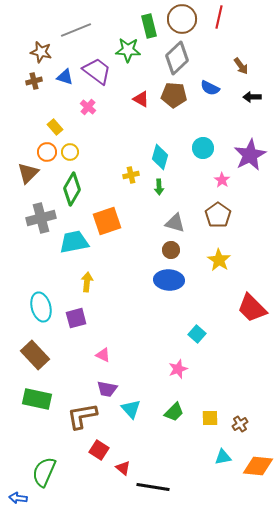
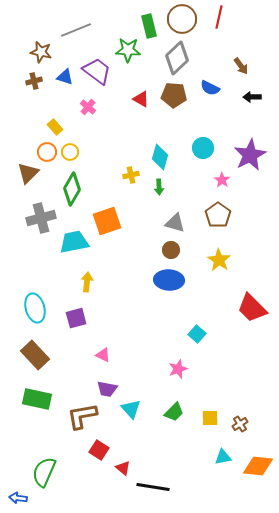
cyan ellipse at (41, 307): moved 6 px left, 1 px down
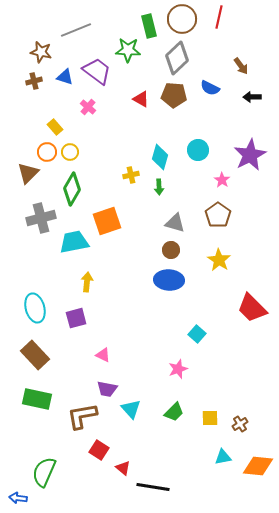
cyan circle at (203, 148): moved 5 px left, 2 px down
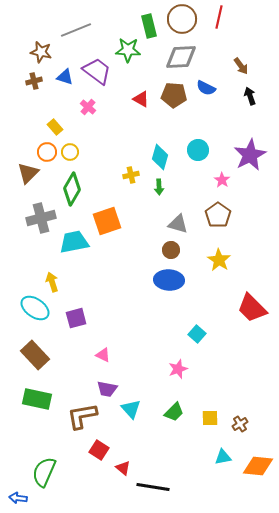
gray diamond at (177, 58): moved 4 px right, 1 px up; rotated 40 degrees clockwise
blue semicircle at (210, 88): moved 4 px left
black arrow at (252, 97): moved 2 px left, 1 px up; rotated 72 degrees clockwise
gray triangle at (175, 223): moved 3 px right, 1 px down
yellow arrow at (87, 282): moved 35 px left; rotated 24 degrees counterclockwise
cyan ellipse at (35, 308): rotated 40 degrees counterclockwise
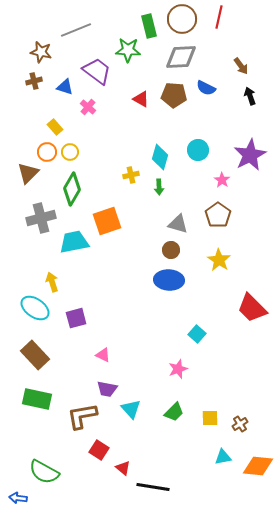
blue triangle at (65, 77): moved 10 px down
green semicircle at (44, 472): rotated 84 degrees counterclockwise
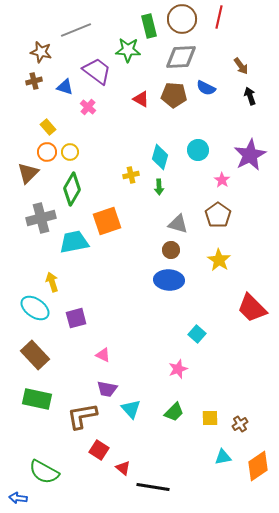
yellow rectangle at (55, 127): moved 7 px left
orange diamond at (258, 466): rotated 40 degrees counterclockwise
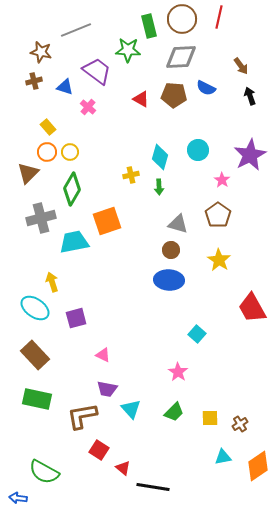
red trapezoid at (252, 308): rotated 16 degrees clockwise
pink star at (178, 369): moved 3 px down; rotated 18 degrees counterclockwise
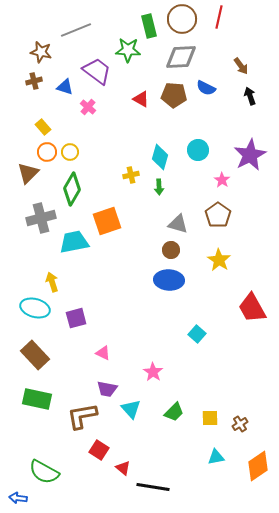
yellow rectangle at (48, 127): moved 5 px left
cyan ellipse at (35, 308): rotated 20 degrees counterclockwise
pink triangle at (103, 355): moved 2 px up
pink star at (178, 372): moved 25 px left
cyan triangle at (223, 457): moved 7 px left
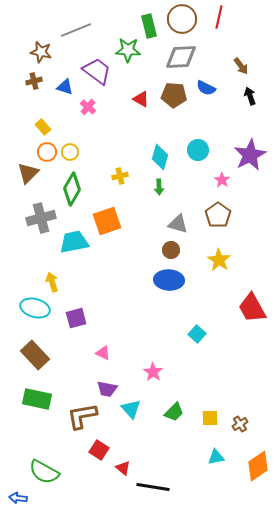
yellow cross at (131, 175): moved 11 px left, 1 px down
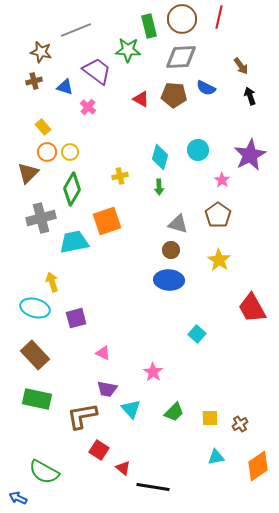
blue arrow at (18, 498): rotated 18 degrees clockwise
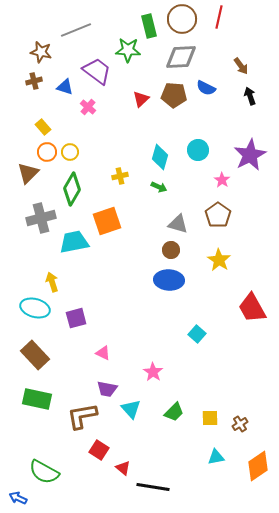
red triangle at (141, 99): rotated 48 degrees clockwise
green arrow at (159, 187): rotated 63 degrees counterclockwise
